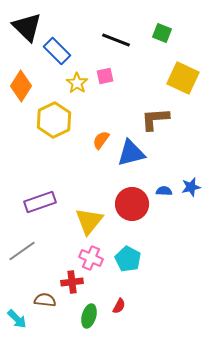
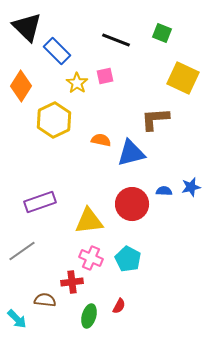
orange semicircle: rotated 66 degrees clockwise
yellow triangle: rotated 44 degrees clockwise
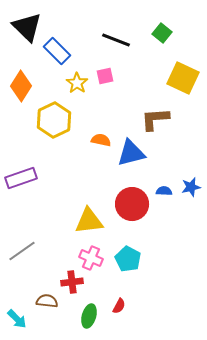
green square: rotated 18 degrees clockwise
purple rectangle: moved 19 px left, 24 px up
brown semicircle: moved 2 px right, 1 px down
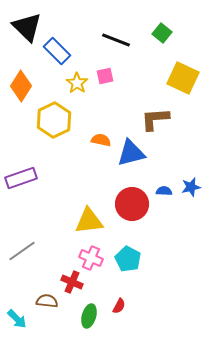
red cross: rotated 30 degrees clockwise
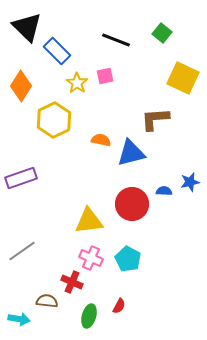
blue star: moved 1 px left, 5 px up
cyan arrow: moved 2 px right; rotated 35 degrees counterclockwise
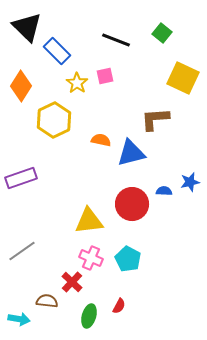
red cross: rotated 20 degrees clockwise
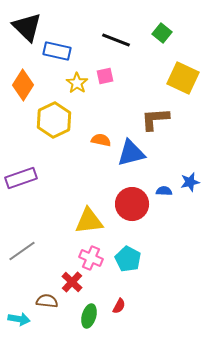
blue rectangle: rotated 32 degrees counterclockwise
orange diamond: moved 2 px right, 1 px up
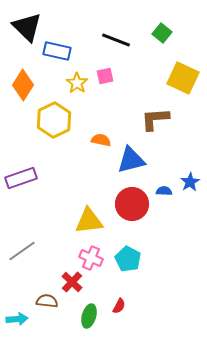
blue triangle: moved 7 px down
blue star: rotated 18 degrees counterclockwise
cyan arrow: moved 2 px left; rotated 15 degrees counterclockwise
